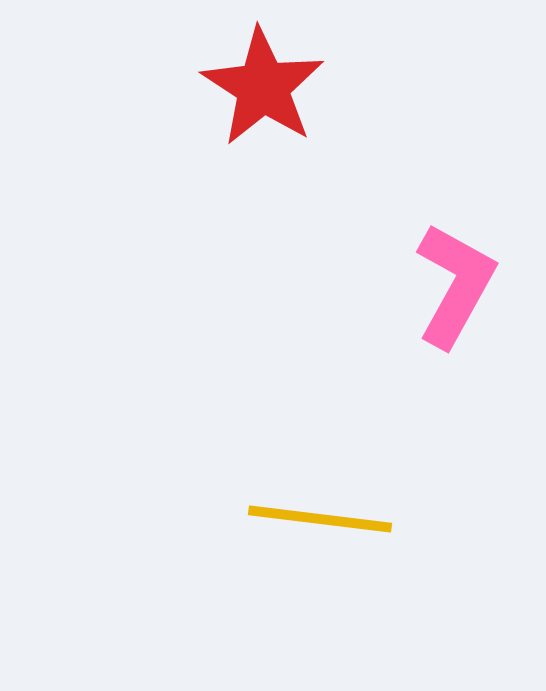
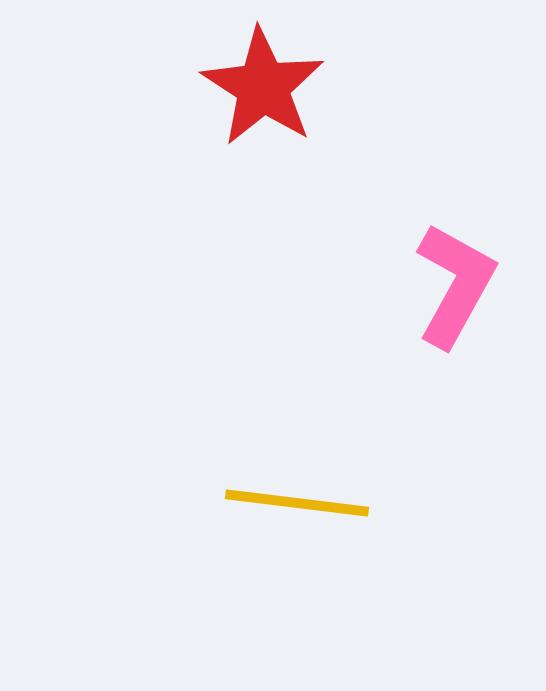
yellow line: moved 23 px left, 16 px up
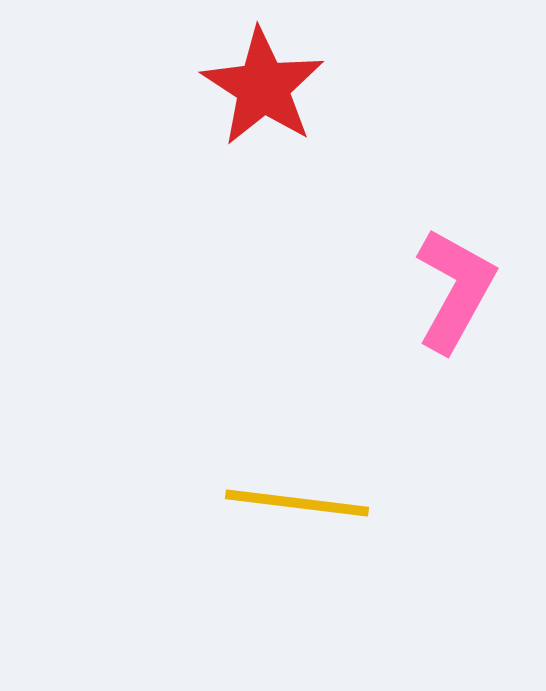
pink L-shape: moved 5 px down
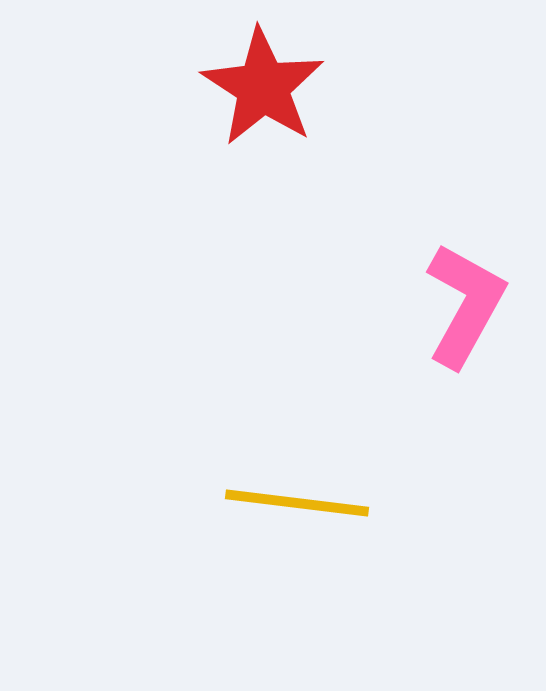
pink L-shape: moved 10 px right, 15 px down
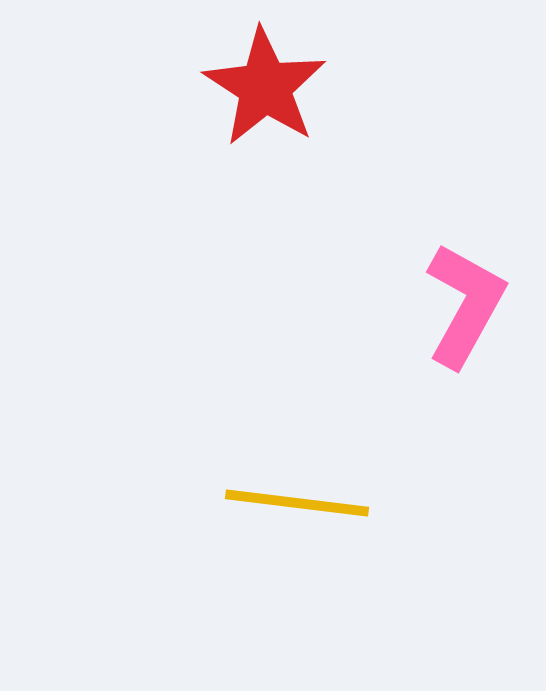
red star: moved 2 px right
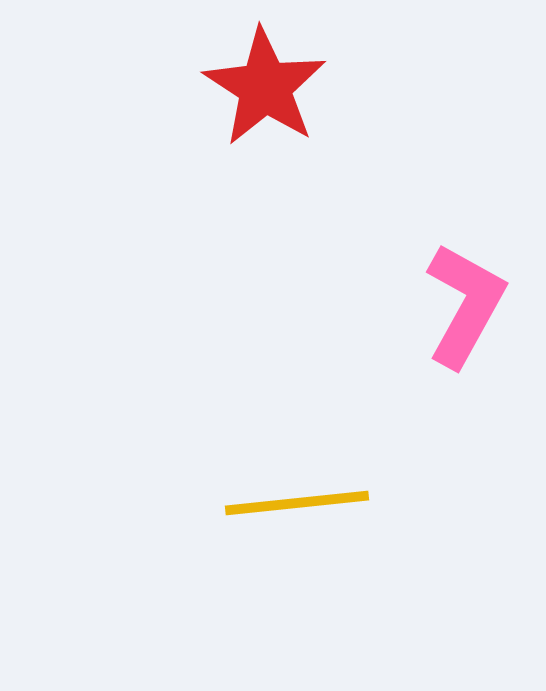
yellow line: rotated 13 degrees counterclockwise
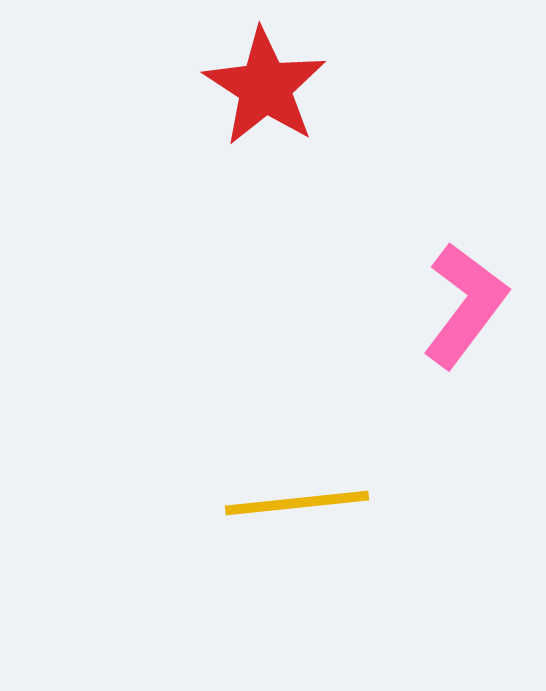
pink L-shape: rotated 8 degrees clockwise
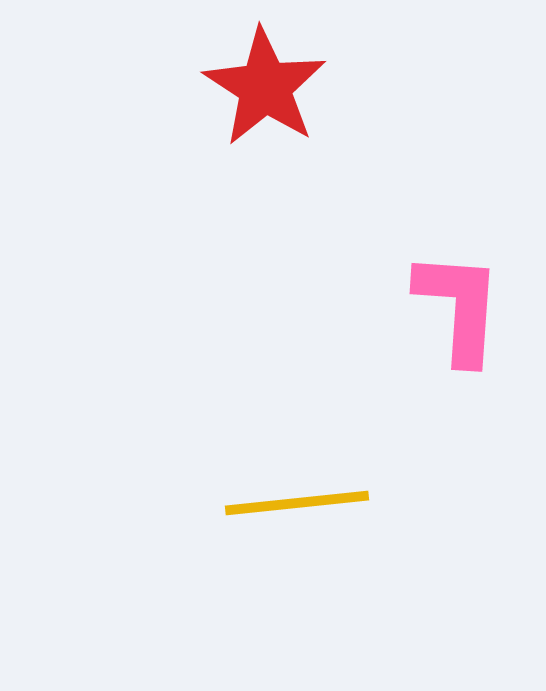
pink L-shape: moved 6 px left, 2 px down; rotated 33 degrees counterclockwise
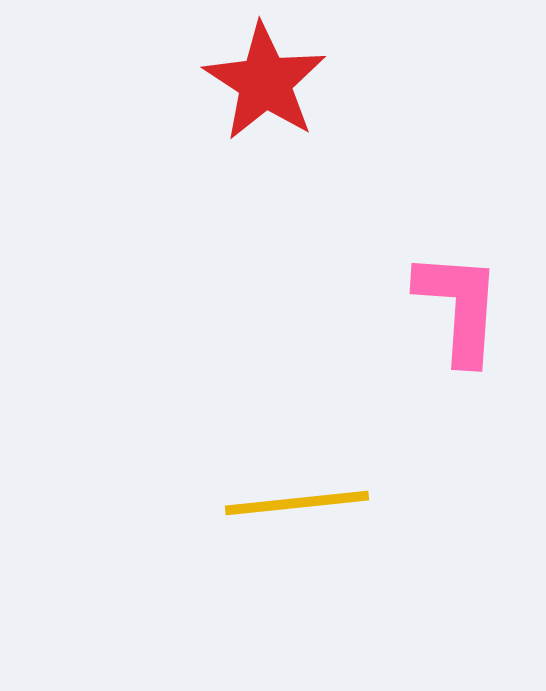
red star: moved 5 px up
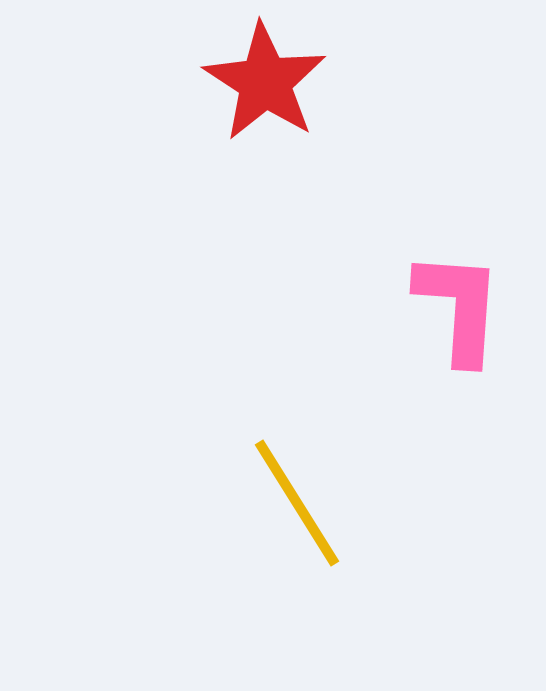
yellow line: rotated 64 degrees clockwise
